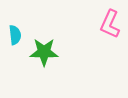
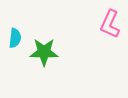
cyan semicircle: moved 3 px down; rotated 12 degrees clockwise
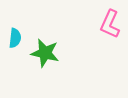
green star: moved 1 px right, 1 px down; rotated 12 degrees clockwise
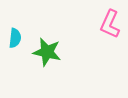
green star: moved 2 px right, 1 px up
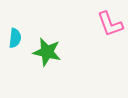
pink L-shape: rotated 44 degrees counterclockwise
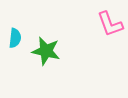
green star: moved 1 px left, 1 px up
